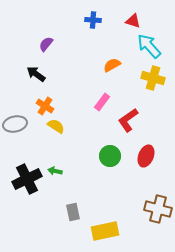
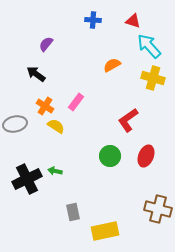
pink rectangle: moved 26 px left
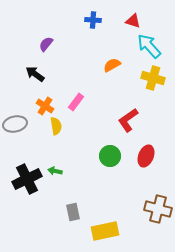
black arrow: moved 1 px left
yellow semicircle: rotated 48 degrees clockwise
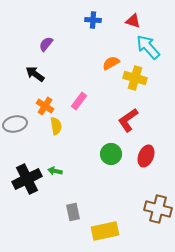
cyan arrow: moved 1 px left, 1 px down
orange semicircle: moved 1 px left, 2 px up
yellow cross: moved 18 px left
pink rectangle: moved 3 px right, 1 px up
green circle: moved 1 px right, 2 px up
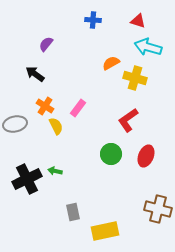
red triangle: moved 5 px right
cyan arrow: rotated 32 degrees counterclockwise
pink rectangle: moved 1 px left, 7 px down
yellow semicircle: rotated 18 degrees counterclockwise
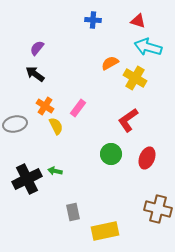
purple semicircle: moved 9 px left, 4 px down
orange semicircle: moved 1 px left
yellow cross: rotated 15 degrees clockwise
red ellipse: moved 1 px right, 2 px down
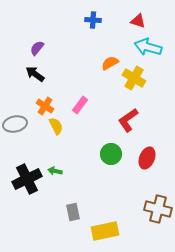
yellow cross: moved 1 px left
pink rectangle: moved 2 px right, 3 px up
